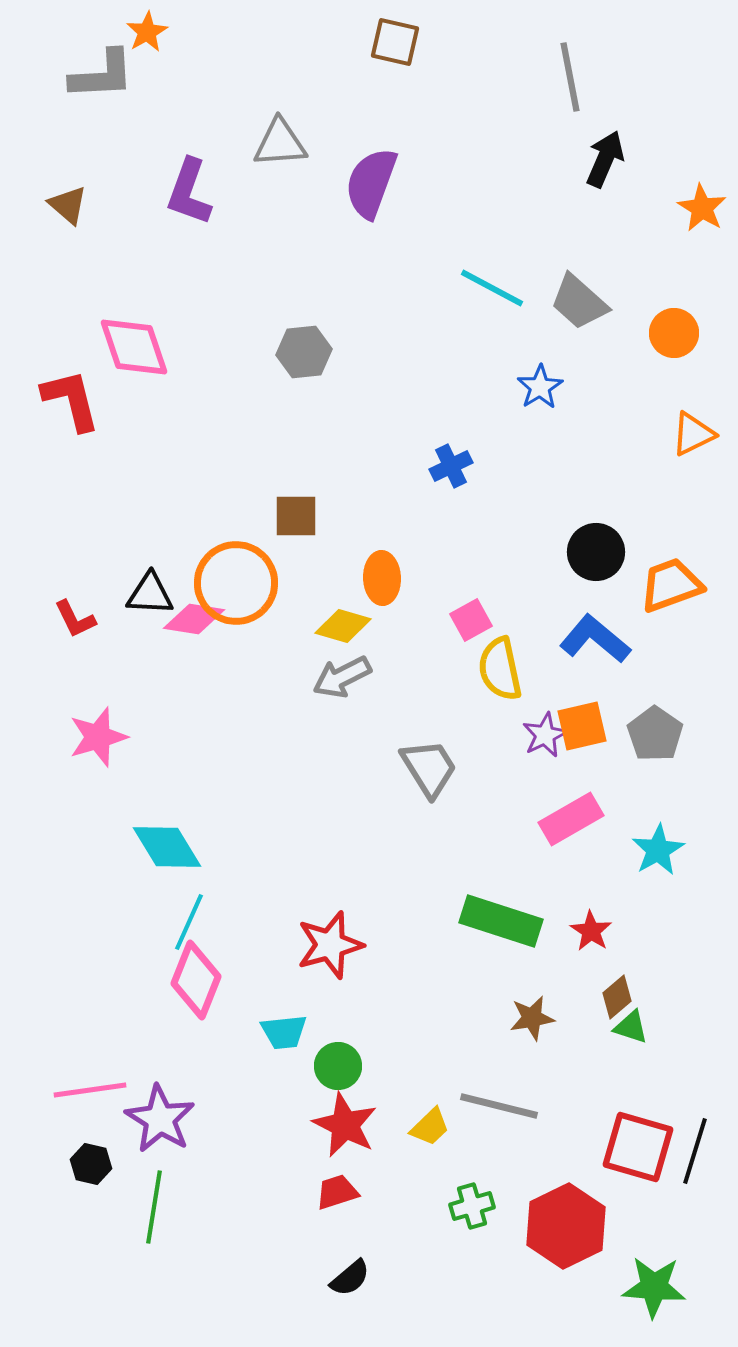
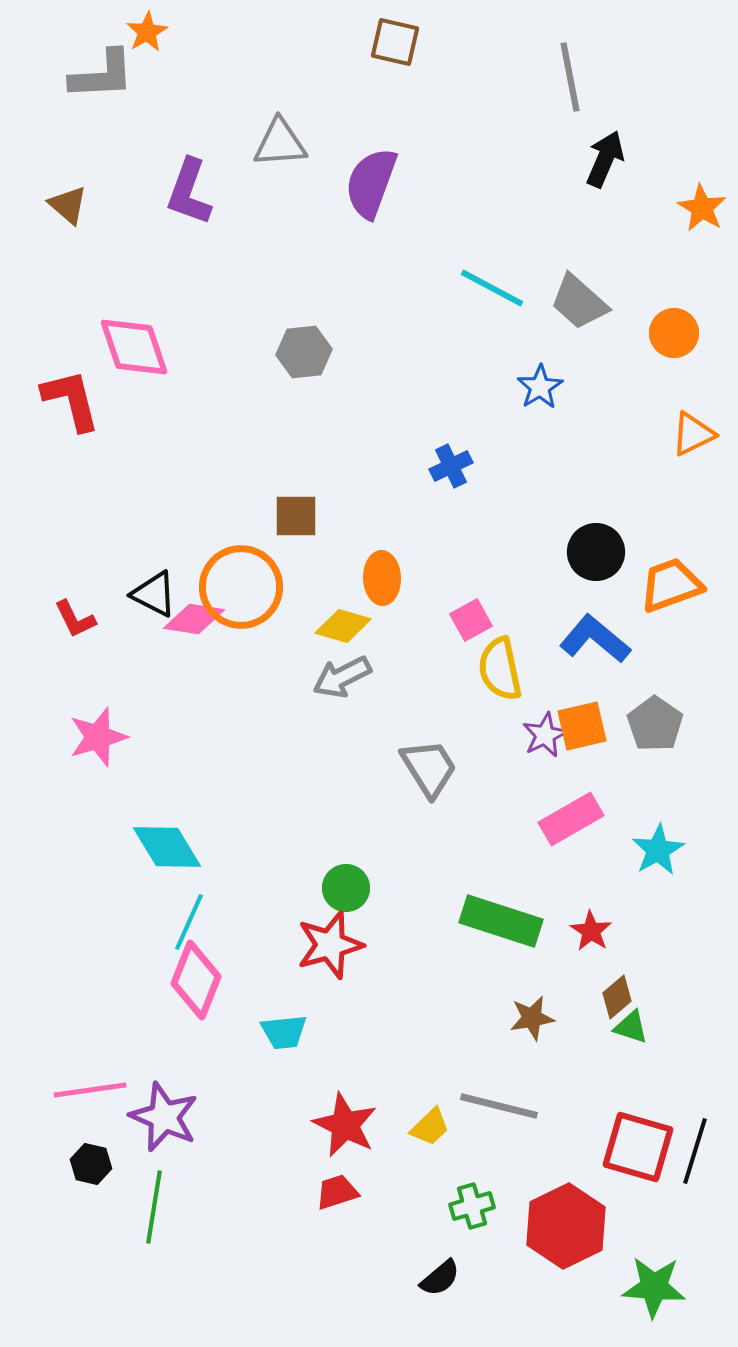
orange circle at (236, 583): moved 5 px right, 4 px down
black triangle at (150, 594): moved 4 px right; rotated 24 degrees clockwise
gray pentagon at (655, 734): moved 10 px up
green circle at (338, 1066): moved 8 px right, 178 px up
purple star at (160, 1119): moved 4 px right, 2 px up; rotated 8 degrees counterclockwise
black semicircle at (350, 1278): moved 90 px right
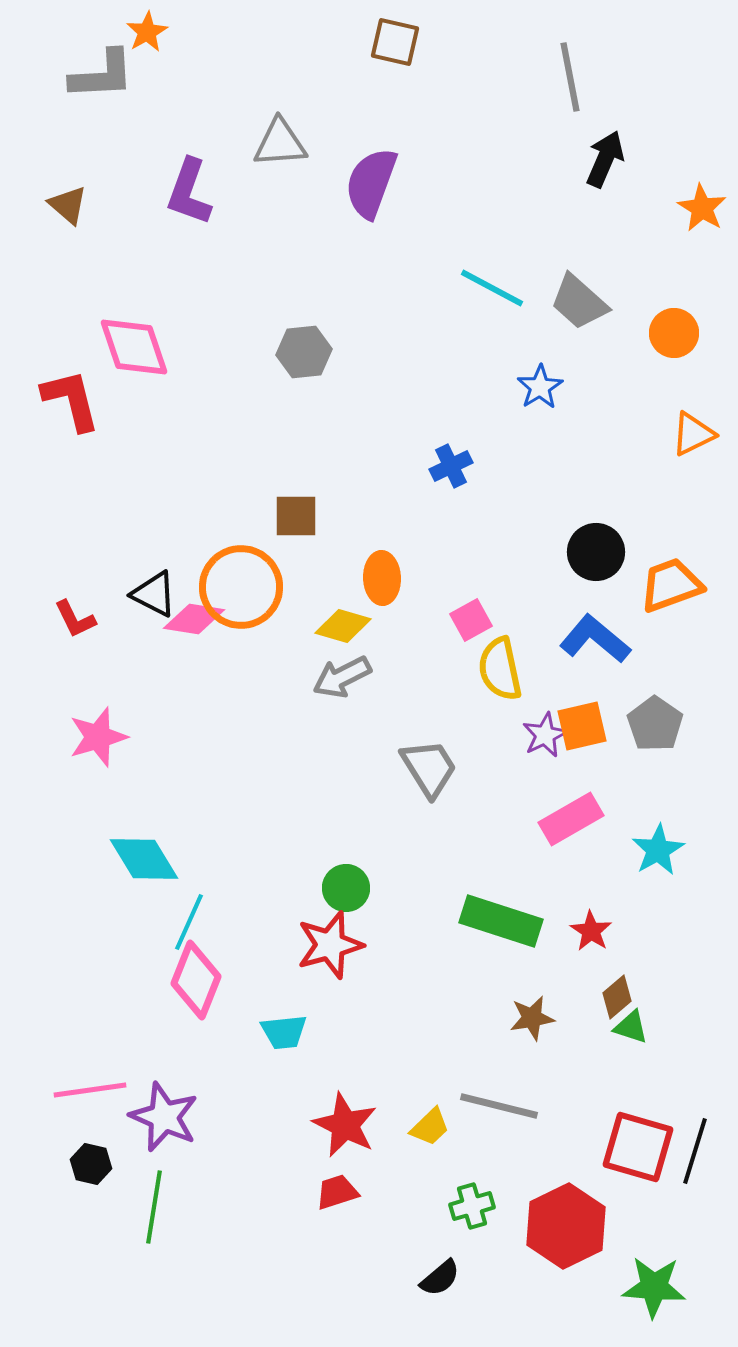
cyan diamond at (167, 847): moved 23 px left, 12 px down
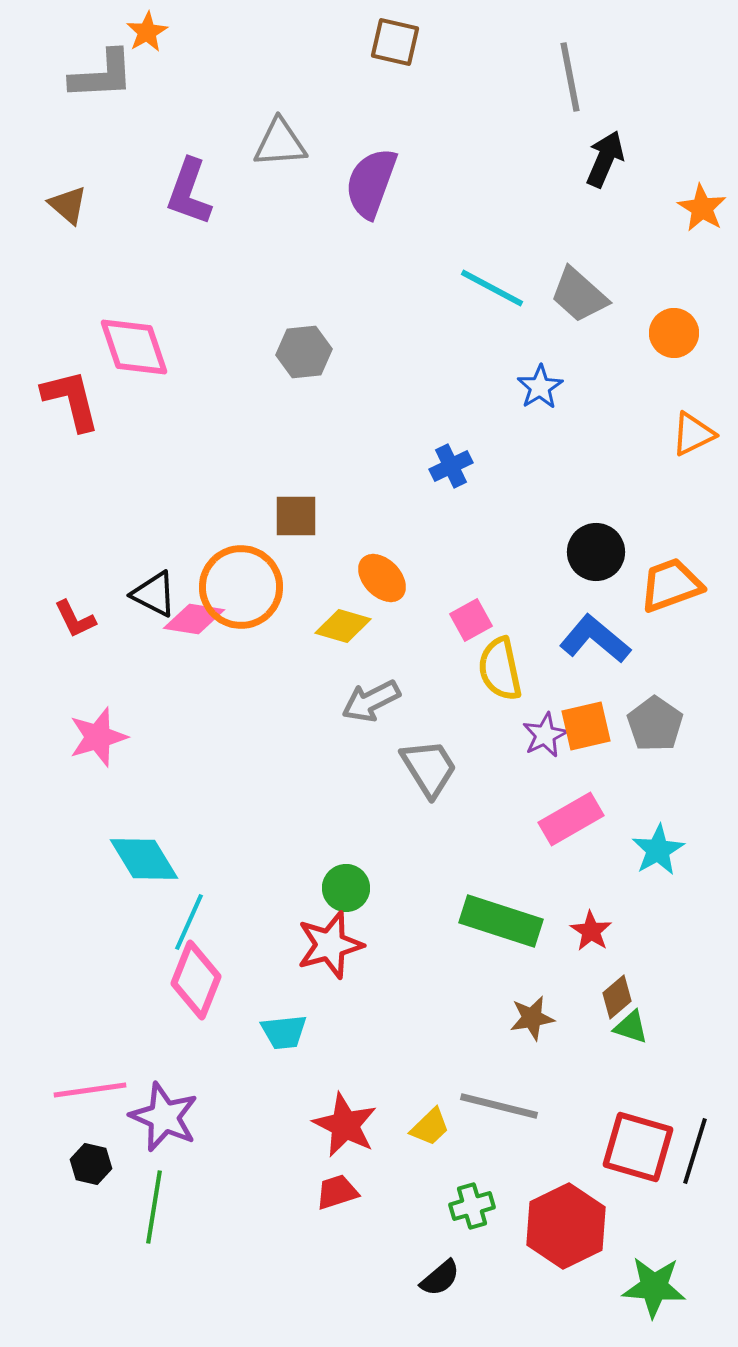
gray trapezoid at (579, 302): moved 7 px up
orange ellipse at (382, 578): rotated 42 degrees counterclockwise
gray arrow at (342, 677): moved 29 px right, 24 px down
orange square at (582, 726): moved 4 px right
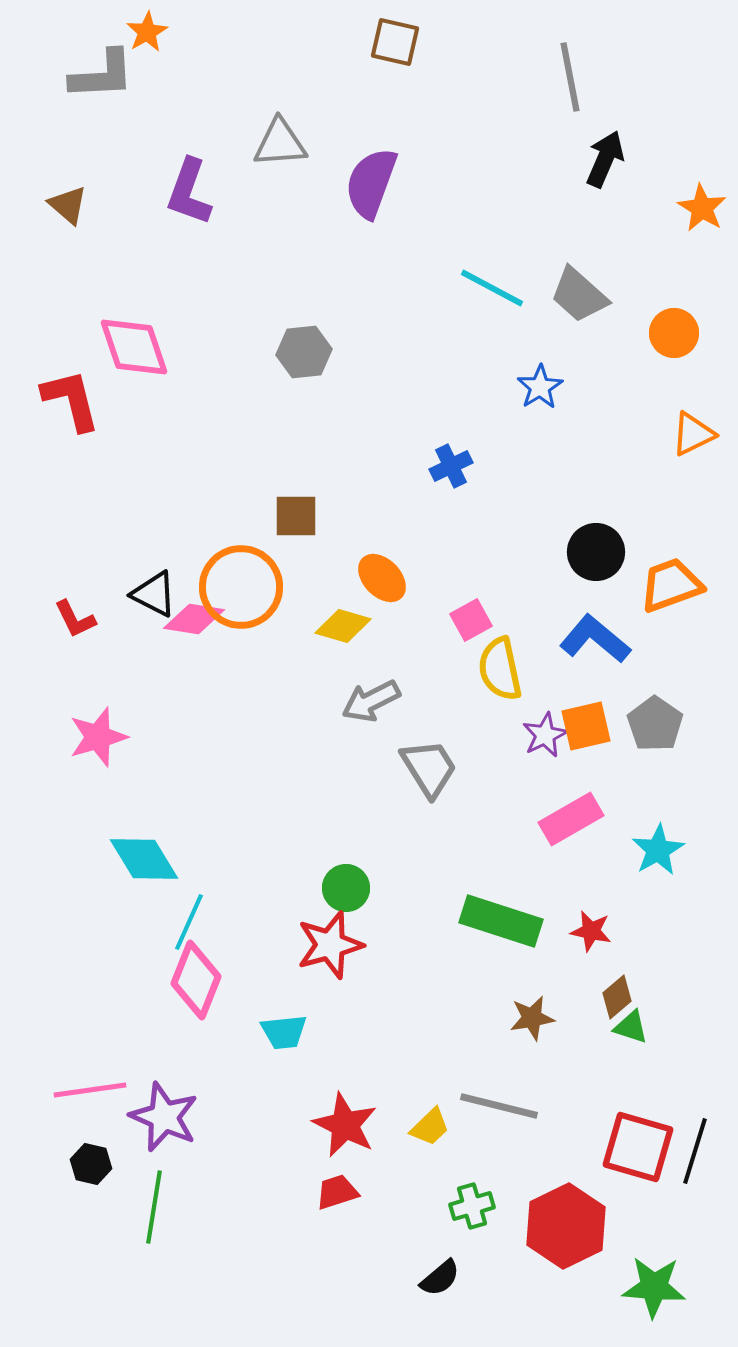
red star at (591, 931): rotated 21 degrees counterclockwise
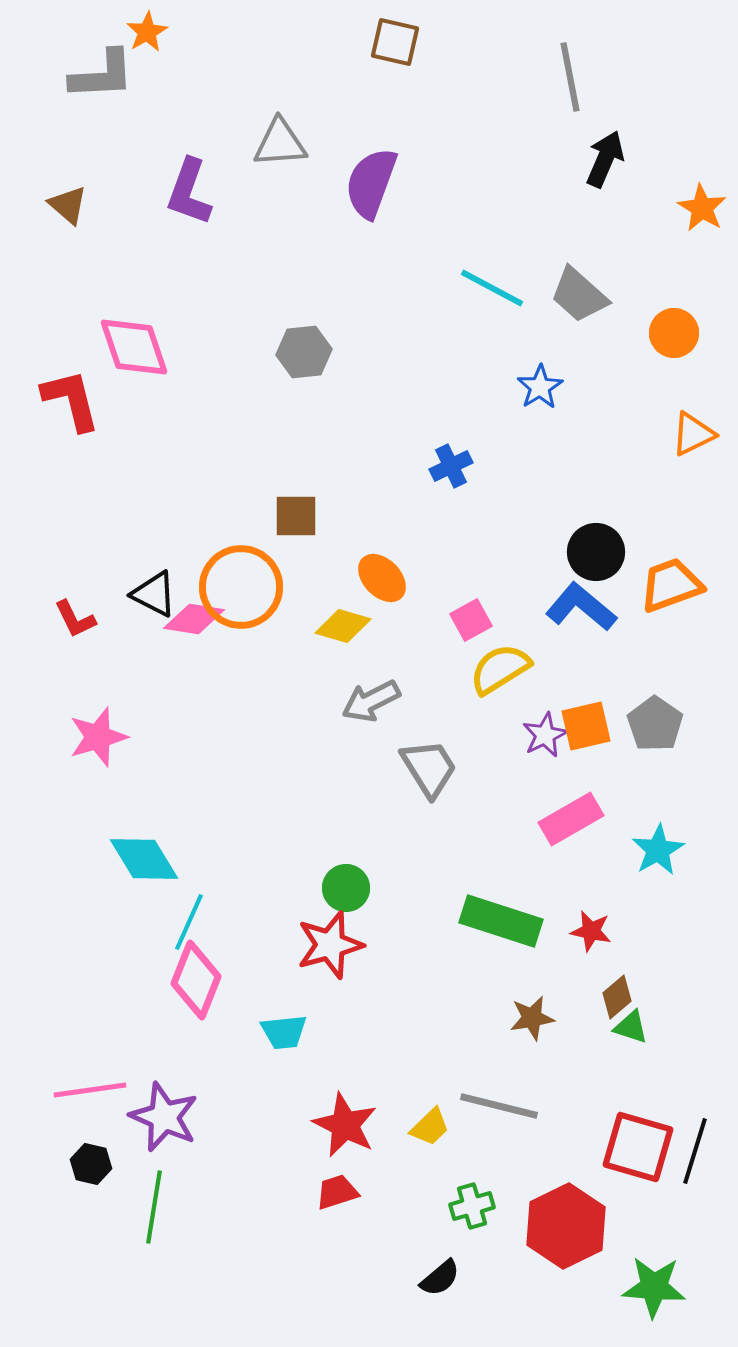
blue L-shape at (595, 639): moved 14 px left, 32 px up
yellow semicircle at (500, 669): rotated 70 degrees clockwise
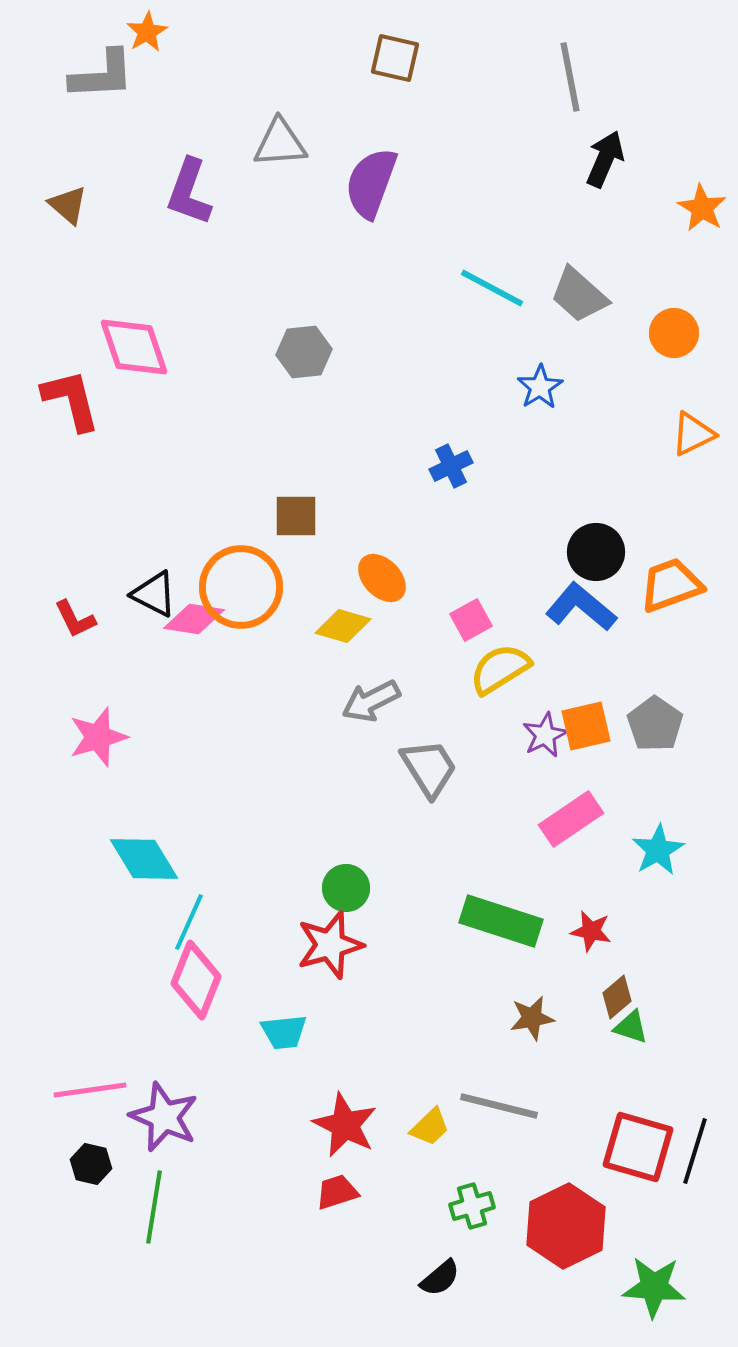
brown square at (395, 42): moved 16 px down
pink rectangle at (571, 819): rotated 4 degrees counterclockwise
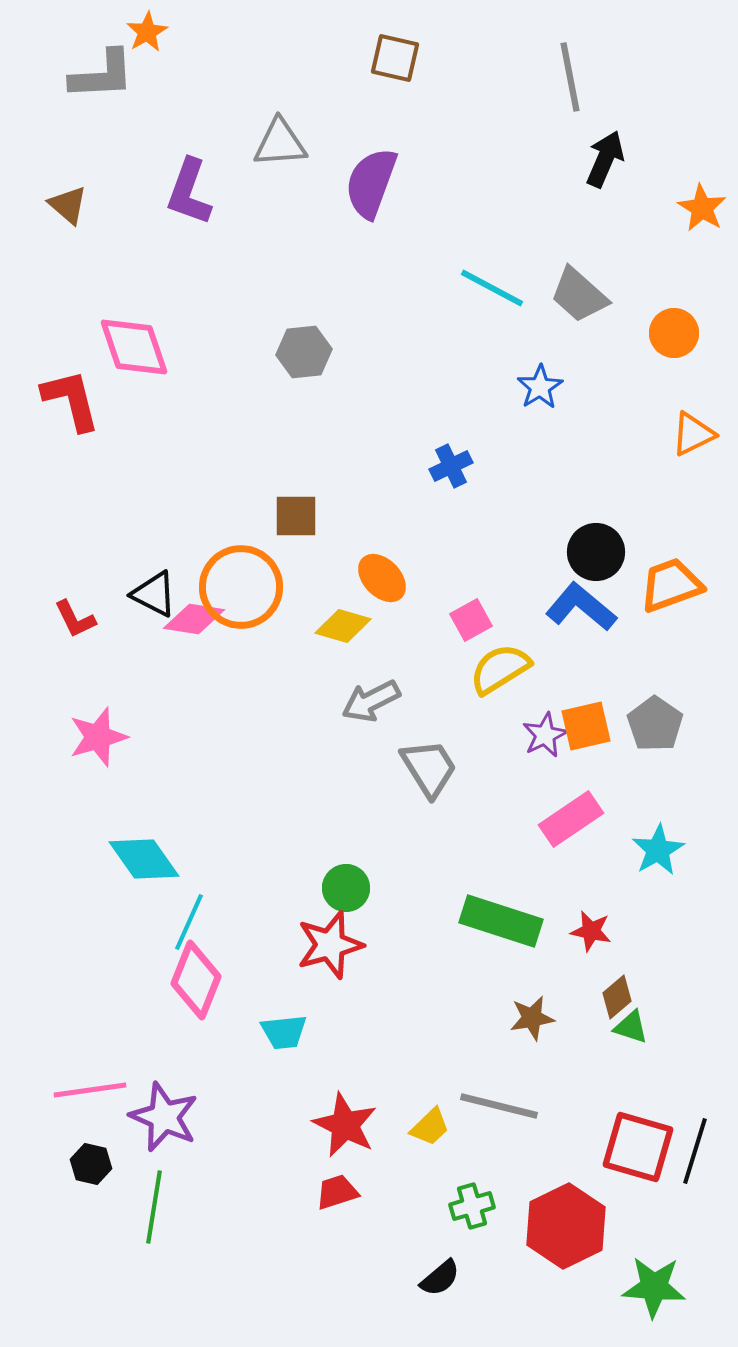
cyan diamond at (144, 859): rotated 4 degrees counterclockwise
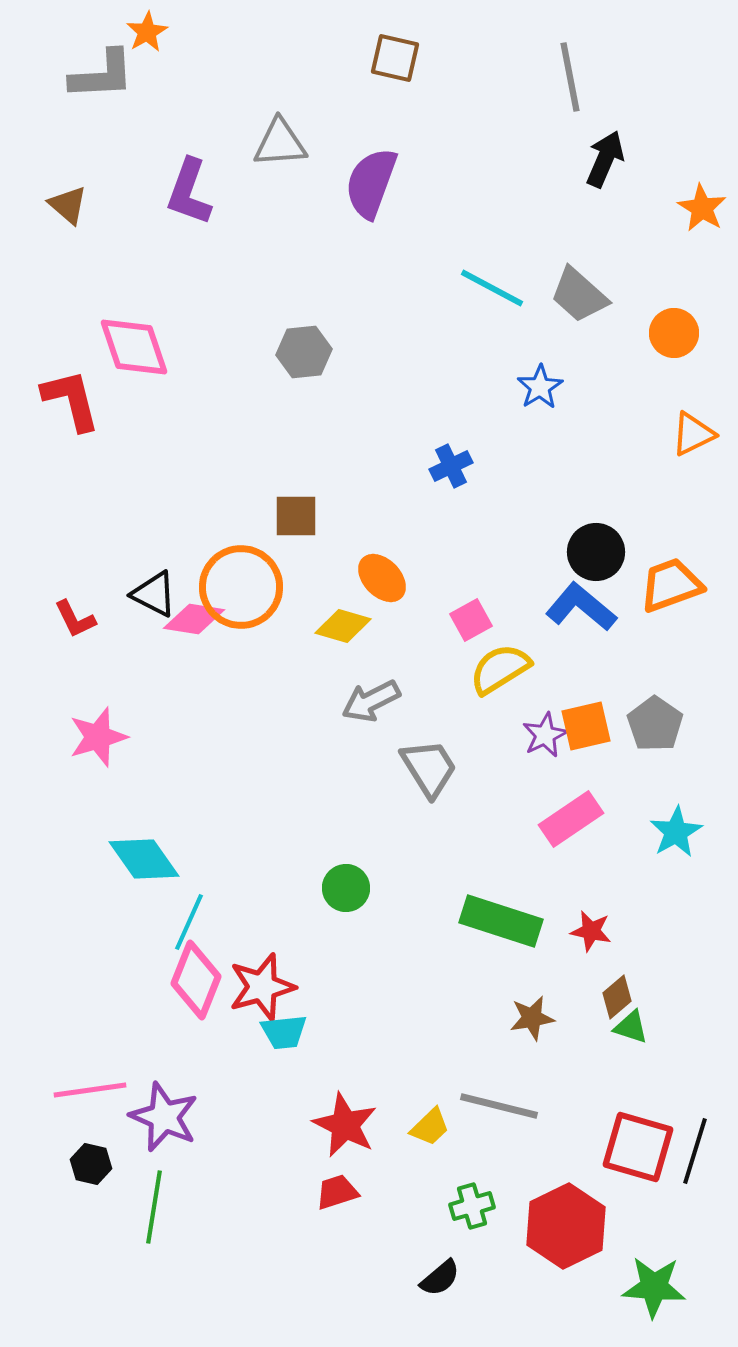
cyan star at (658, 850): moved 18 px right, 18 px up
red star at (330, 945): moved 68 px left, 42 px down
